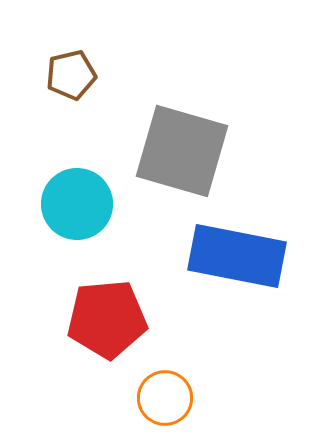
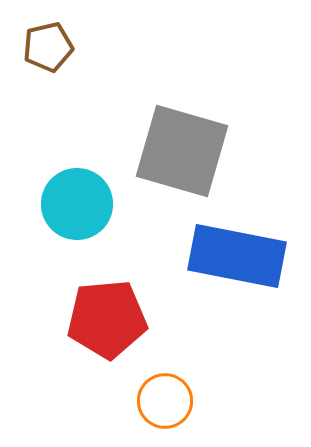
brown pentagon: moved 23 px left, 28 px up
orange circle: moved 3 px down
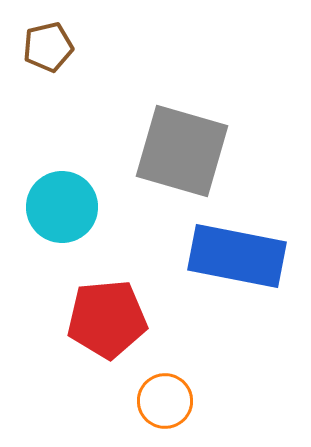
cyan circle: moved 15 px left, 3 px down
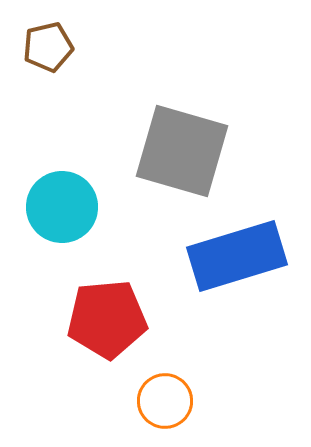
blue rectangle: rotated 28 degrees counterclockwise
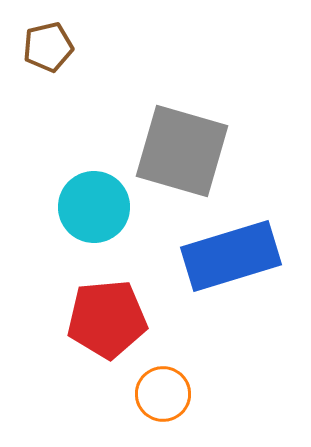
cyan circle: moved 32 px right
blue rectangle: moved 6 px left
orange circle: moved 2 px left, 7 px up
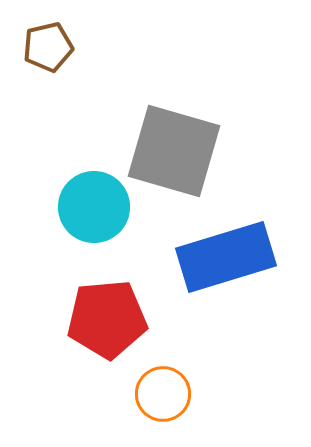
gray square: moved 8 px left
blue rectangle: moved 5 px left, 1 px down
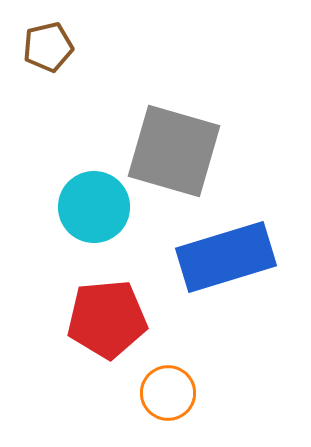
orange circle: moved 5 px right, 1 px up
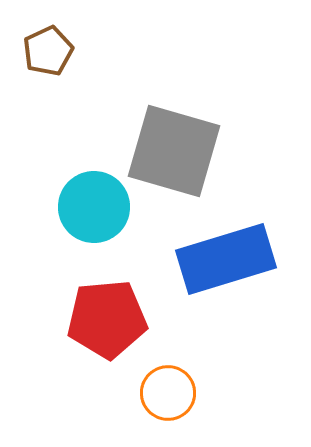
brown pentagon: moved 4 px down; rotated 12 degrees counterclockwise
blue rectangle: moved 2 px down
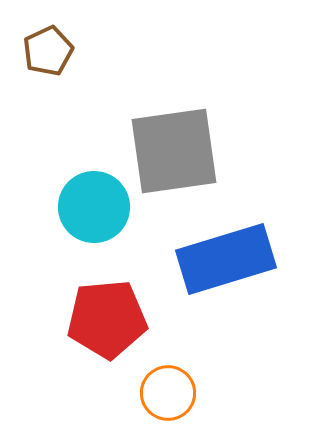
gray square: rotated 24 degrees counterclockwise
